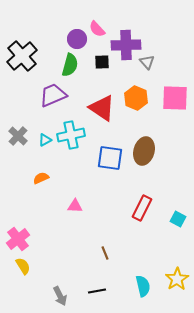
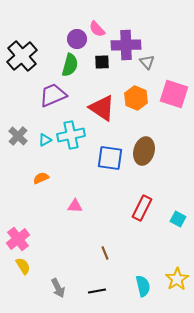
pink square: moved 1 px left, 4 px up; rotated 16 degrees clockwise
gray arrow: moved 2 px left, 8 px up
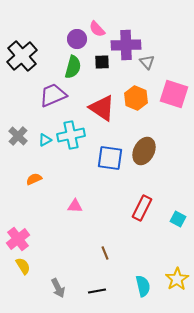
green semicircle: moved 3 px right, 2 px down
brown ellipse: rotated 12 degrees clockwise
orange semicircle: moved 7 px left, 1 px down
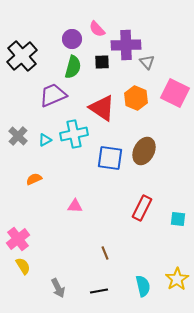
purple circle: moved 5 px left
pink square: moved 1 px right, 1 px up; rotated 8 degrees clockwise
cyan cross: moved 3 px right, 1 px up
cyan square: rotated 21 degrees counterclockwise
black line: moved 2 px right
